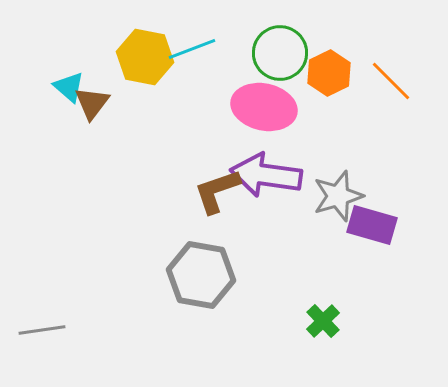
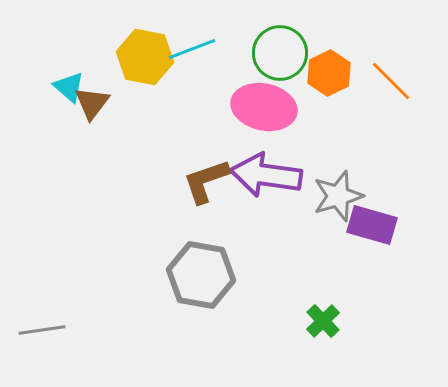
brown L-shape: moved 11 px left, 10 px up
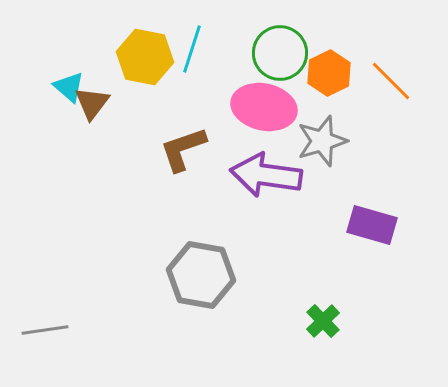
cyan line: rotated 51 degrees counterclockwise
brown L-shape: moved 23 px left, 32 px up
gray star: moved 16 px left, 55 px up
gray line: moved 3 px right
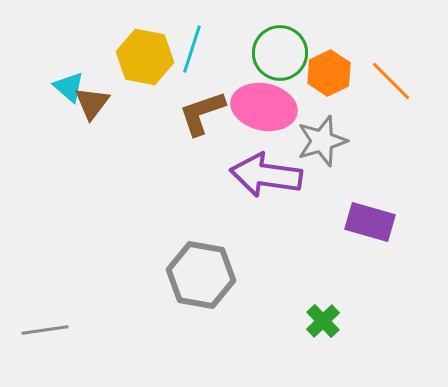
brown L-shape: moved 19 px right, 36 px up
purple rectangle: moved 2 px left, 3 px up
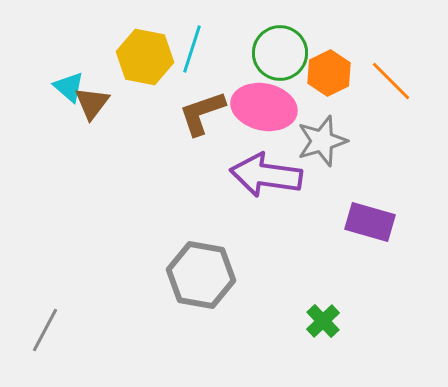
gray line: rotated 54 degrees counterclockwise
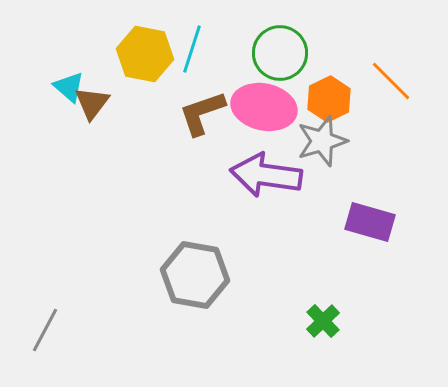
yellow hexagon: moved 3 px up
orange hexagon: moved 26 px down
gray hexagon: moved 6 px left
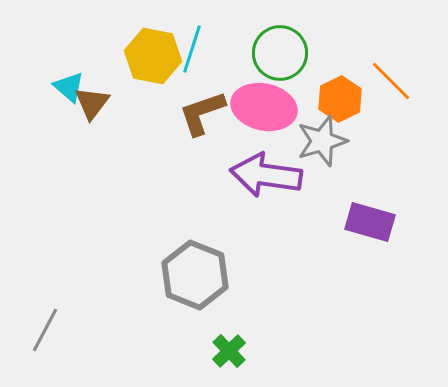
yellow hexagon: moved 8 px right, 2 px down
orange hexagon: moved 11 px right
gray hexagon: rotated 12 degrees clockwise
green cross: moved 94 px left, 30 px down
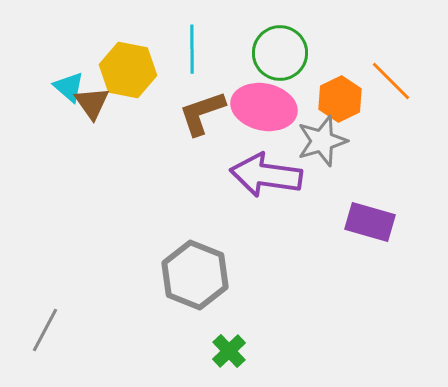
cyan line: rotated 18 degrees counterclockwise
yellow hexagon: moved 25 px left, 14 px down
brown triangle: rotated 12 degrees counterclockwise
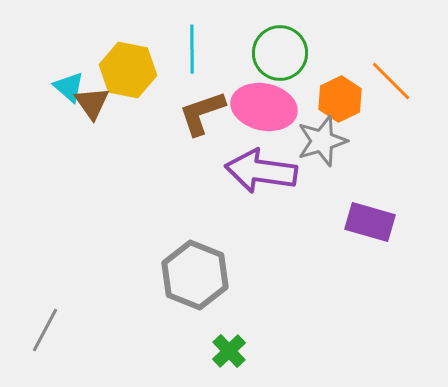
purple arrow: moved 5 px left, 4 px up
